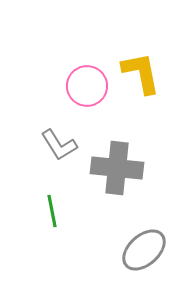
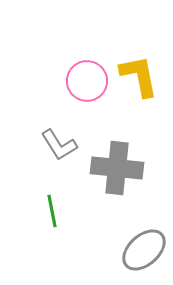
yellow L-shape: moved 2 px left, 3 px down
pink circle: moved 5 px up
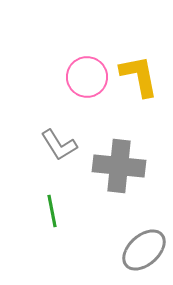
pink circle: moved 4 px up
gray cross: moved 2 px right, 2 px up
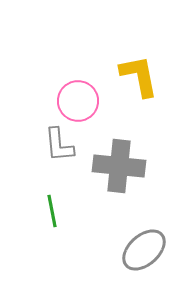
pink circle: moved 9 px left, 24 px down
gray L-shape: rotated 27 degrees clockwise
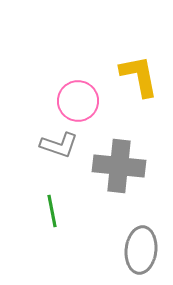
gray L-shape: rotated 66 degrees counterclockwise
gray ellipse: moved 3 px left; rotated 42 degrees counterclockwise
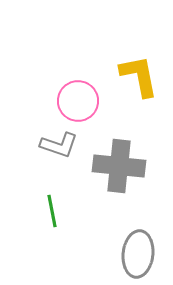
gray ellipse: moved 3 px left, 4 px down
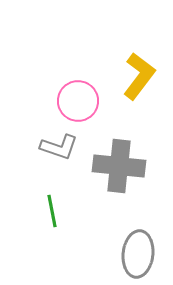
yellow L-shape: rotated 48 degrees clockwise
gray L-shape: moved 2 px down
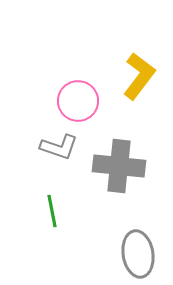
gray ellipse: rotated 15 degrees counterclockwise
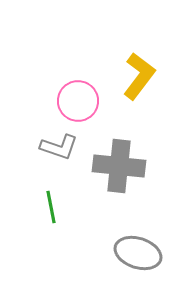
green line: moved 1 px left, 4 px up
gray ellipse: moved 1 px up; rotated 63 degrees counterclockwise
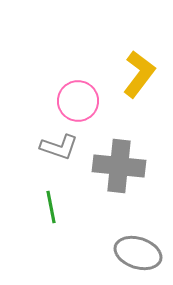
yellow L-shape: moved 2 px up
